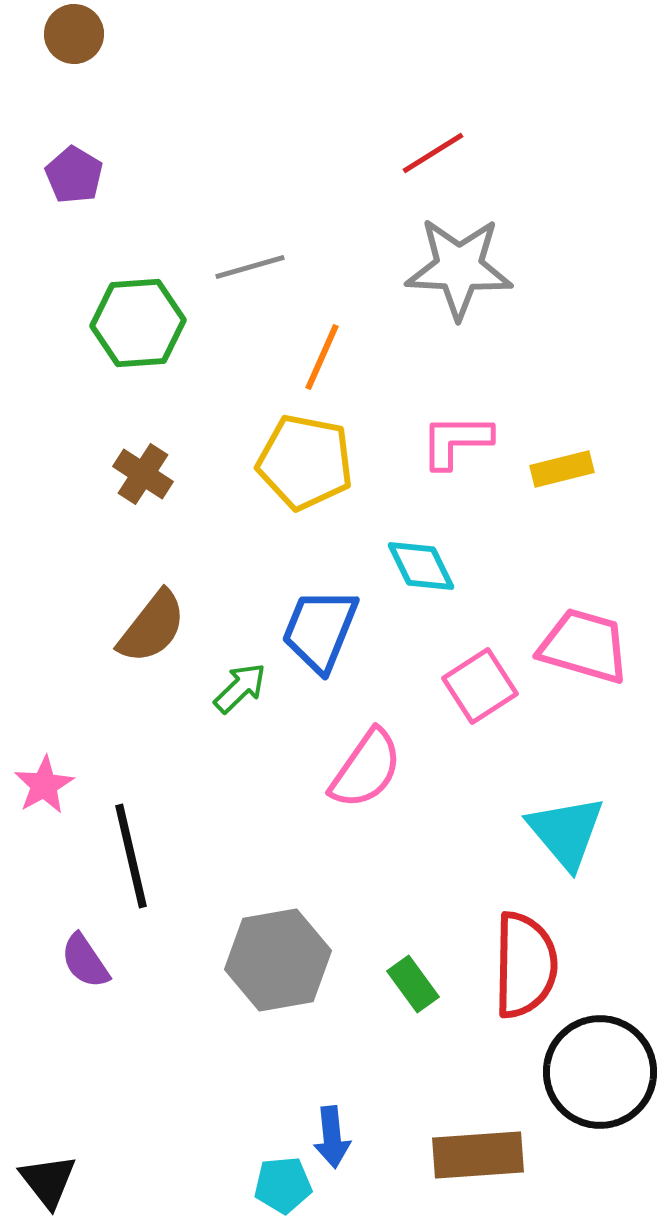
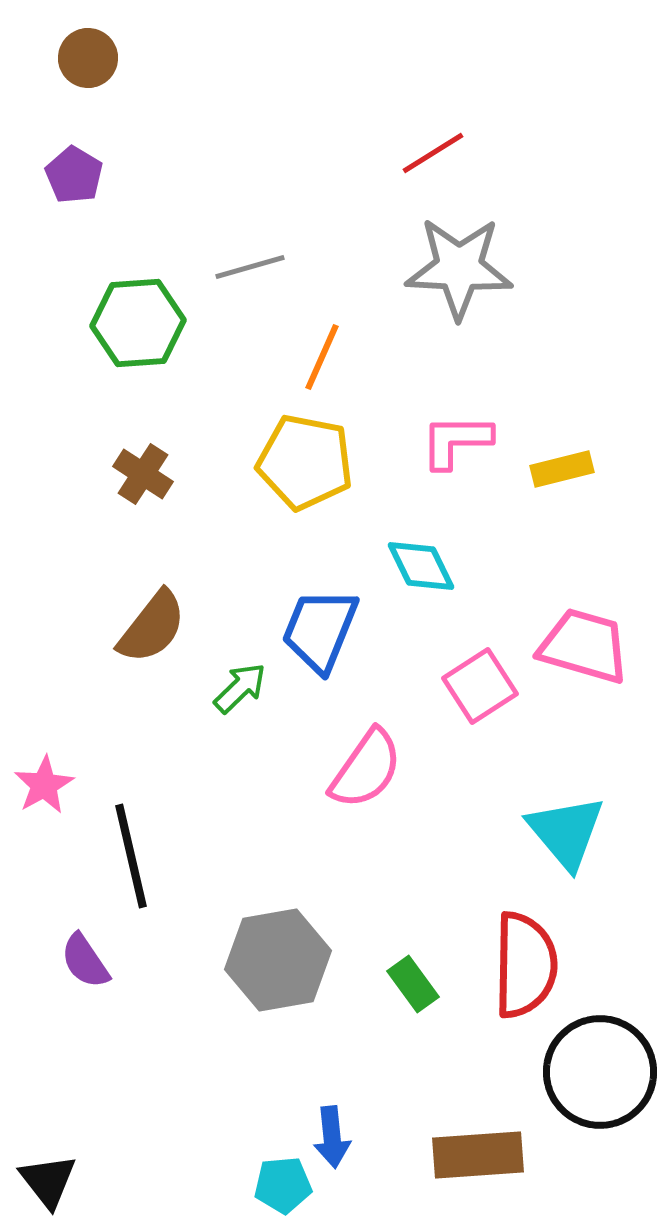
brown circle: moved 14 px right, 24 px down
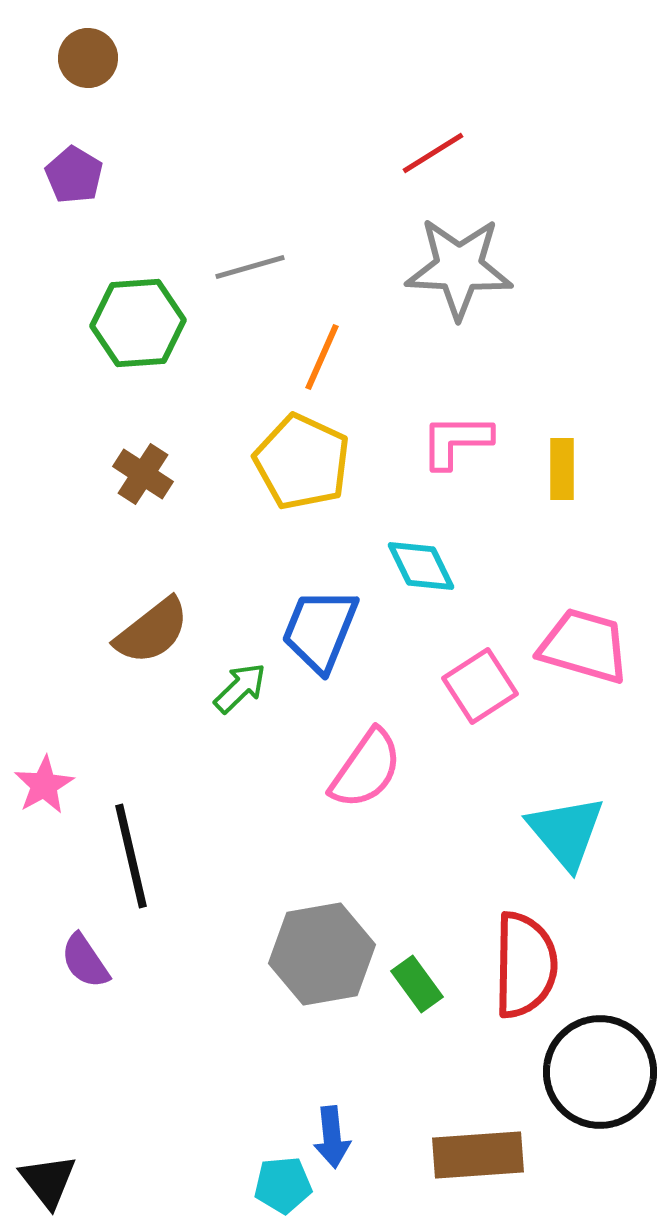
yellow pentagon: moved 3 px left; rotated 14 degrees clockwise
yellow rectangle: rotated 76 degrees counterclockwise
brown semicircle: moved 4 px down; rotated 14 degrees clockwise
gray hexagon: moved 44 px right, 6 px up
green rectangle: moved 4 px right
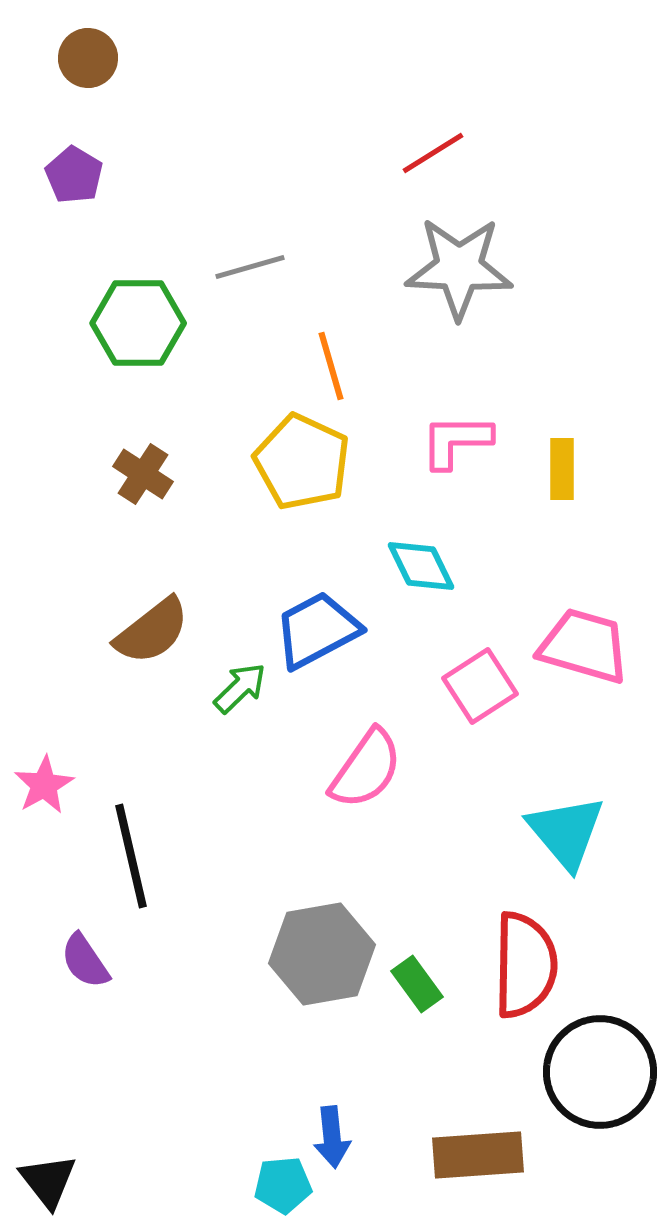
green hexagon: rotated 4 degrees clockwise
orange line: moved 9 px right, 9 px down; rotated 40 degrees counterclockwise
blue trapezoid: moved 3 px left; rotated 40 degrees clockwise
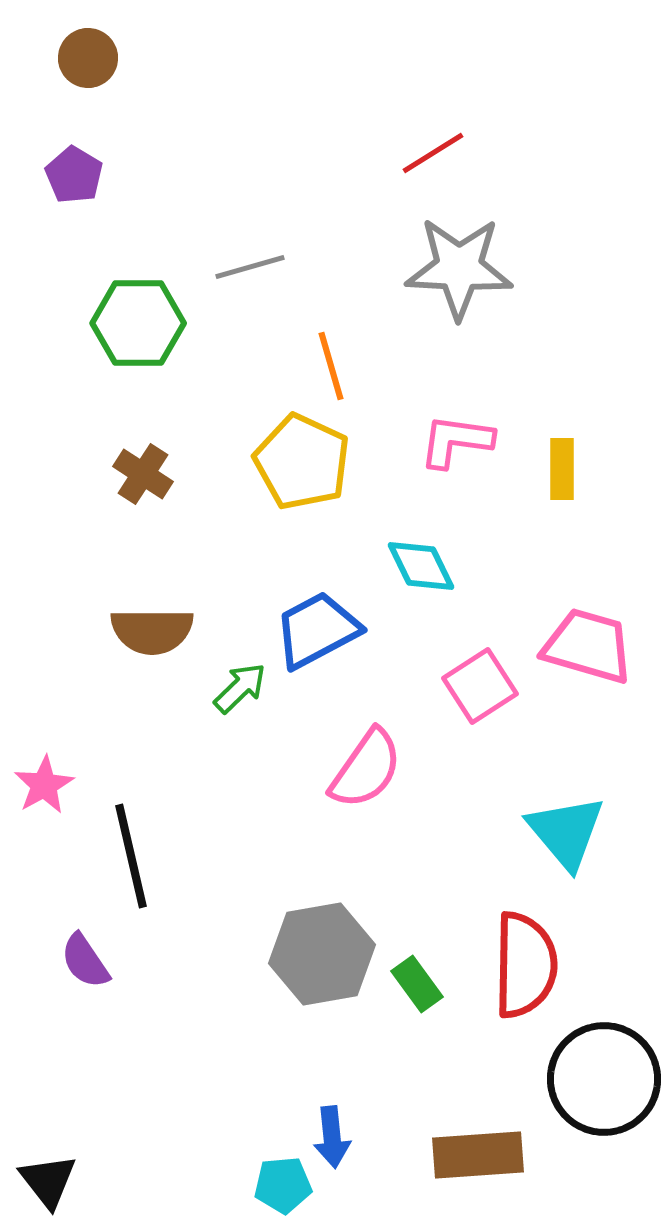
pink L-shape: rotated 8 degrees clockwise
brown semicircle: rotated 38 degrees clockwise
pink trapezoid: moved 4 px right
black circle: moved 4 px right, 7 px down
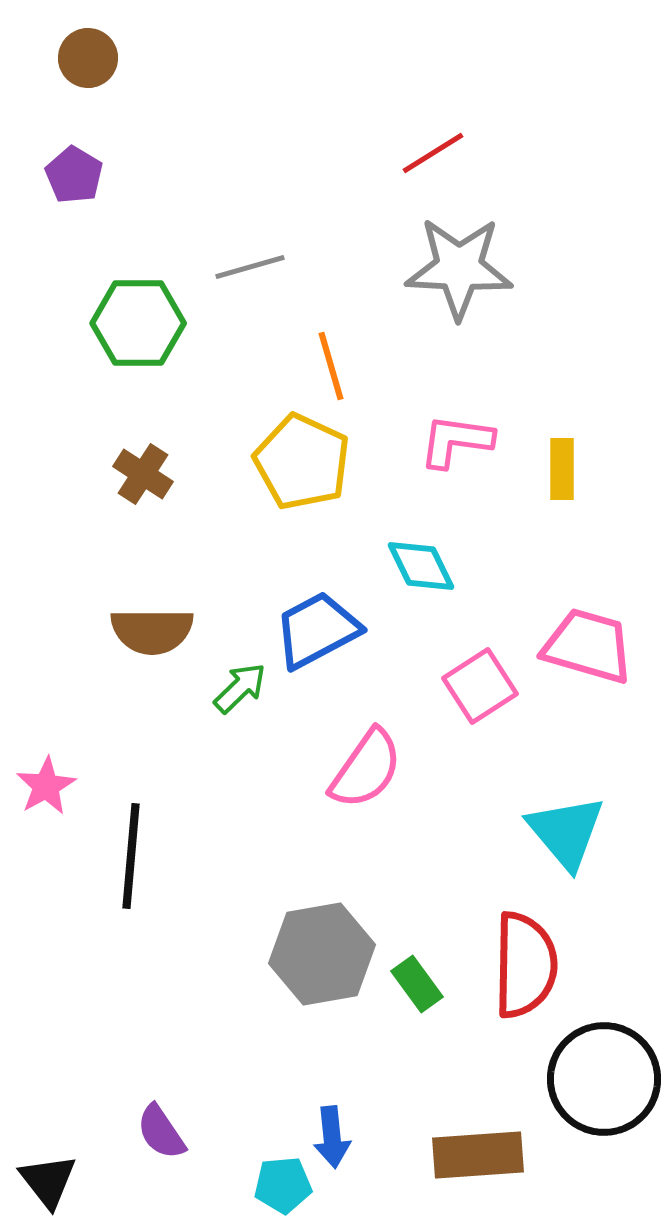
pink star: moved 2 px right, 1 px down
black line: rotated 18 degrees clockwise
purple semicircle: moved 76 px right, 171 px down
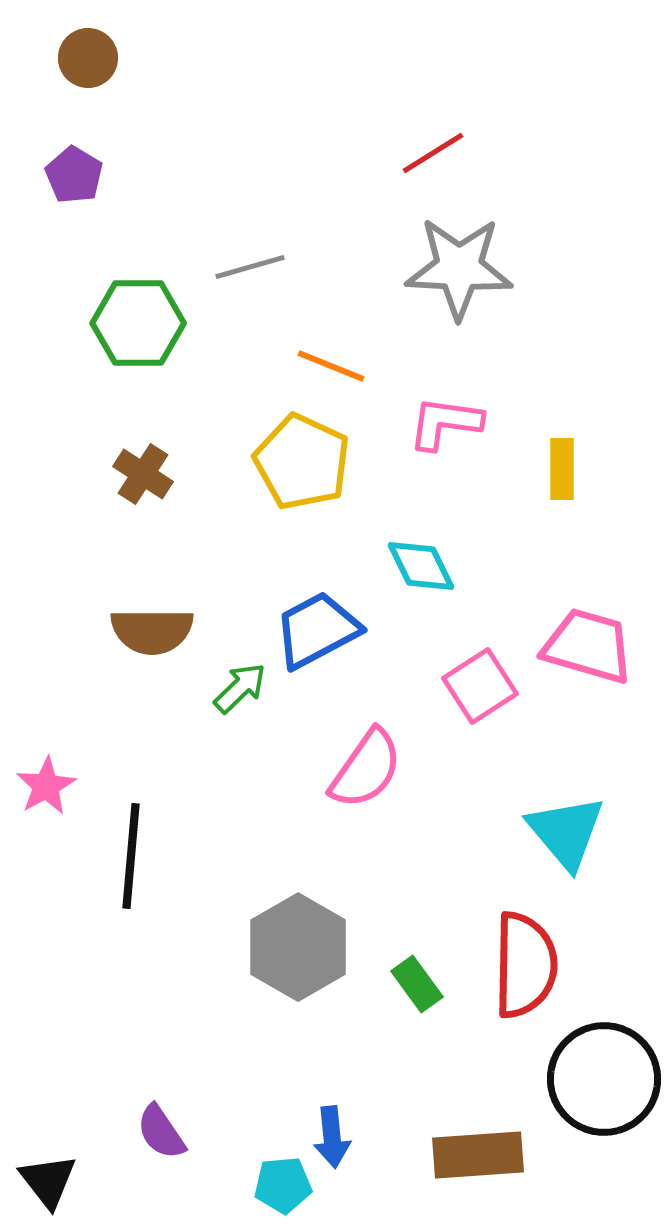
orange line: rotated 52 degrees counterclockwise
pink L-shape: moved 11 px left, 18 px up
gray hexagon: moved 24 px left, 7 px up; rotated 20 degrees counterclockwise
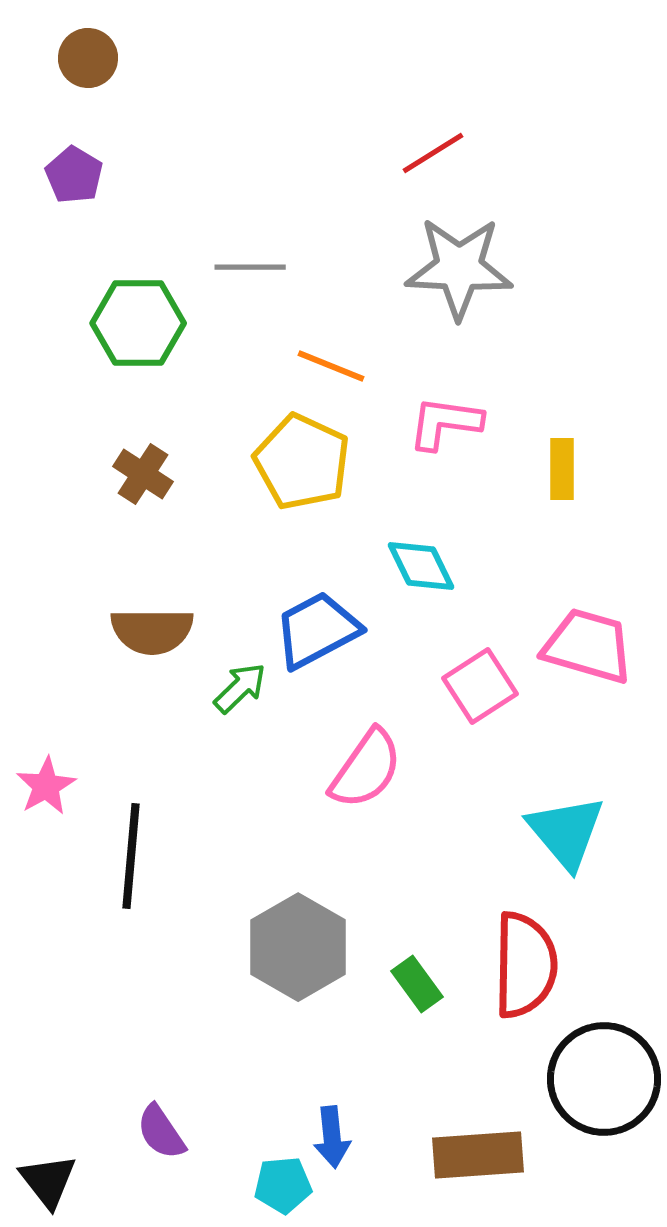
gray line: rotated 16 degrees clockwise
